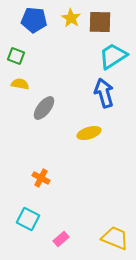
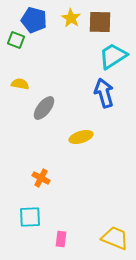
blue pentagon: rotated 10 degrees clockwise
green square: moved 16 px up
yellow ellipse: moved 8 px left, 4 px down
cyan square: moved 2 px right, 2 px up; rotated 30 degrees counterclockwise
pink rectangle: rotated 42 degrees counterclockwise
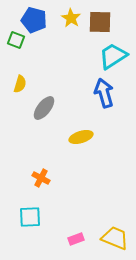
yellow semicircle: rotated 96 degrees clockwise
pink rectangle: moved 15 px right; rotated 63 degrees clockwise
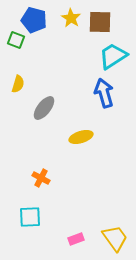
yellow semicircle: moved 2 px left
yellow trapezoid: rotated 32 degrees clockwise
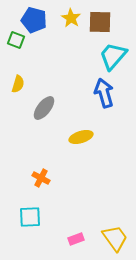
cyan trapezoid: rotated 16 degrees counterclockwise
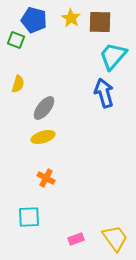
yellow ellipse: moved 38 px left
orange cross: moved 5 px right
cyan square: moved 1 px left
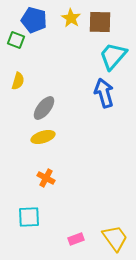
yellow semicircle: moved 3 px up
